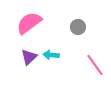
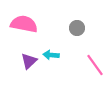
pink semicircle: moved 5 px left, 1 px down; rotated 48 degrees clockwise
gray circle: moved 1 px left, 1 px down
purple triangle: moved 4 px down
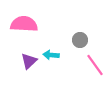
pink semicircle: rotated 8 degrees counterclockwise
gray circle: moved 3 px right, 12 px down
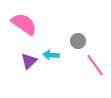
pink semicircle: rotated 32 degrees clockwise
gray circle: moved 2 px left, 1 px down
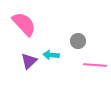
pink semicircle: rotated 12 degrees clockwise
pink line: rotated 50 degrees counterclockwise
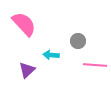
purple triangle: moved 2 px left, 9 px down
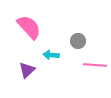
pink semicircle: moved 5 px right, 3 px down
